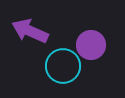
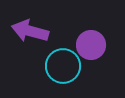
purple arrow: rotated 9 degrees counterclockwise
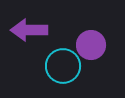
purple arrow: moved 1 px left, 1 px up; rotated 15 degrees counterclockwise
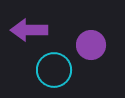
cyan circle: moved 9 px left, 4 px down
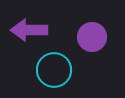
purple circle: moved 1 px right, 8 px up
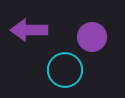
cyan circle: moved 11 px right
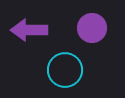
purple circle: moved 9 px up
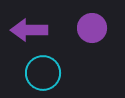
cyan circle: moved 22 px left, 3 px down
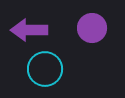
cyan circle: moved 2 px right, 4 px up
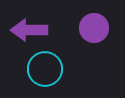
purple circle: moved 2 px right
